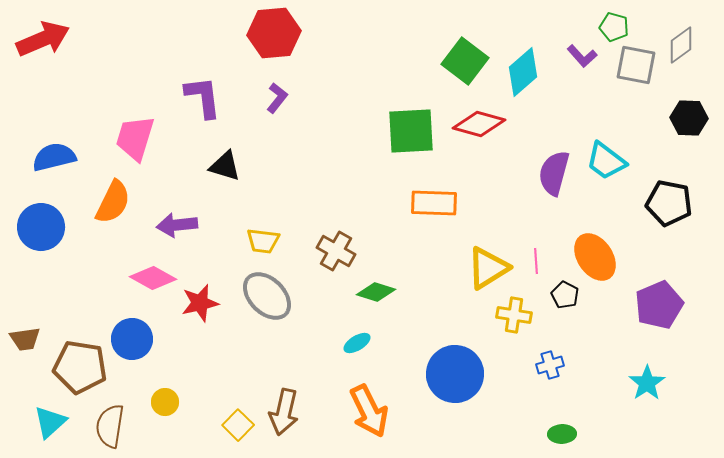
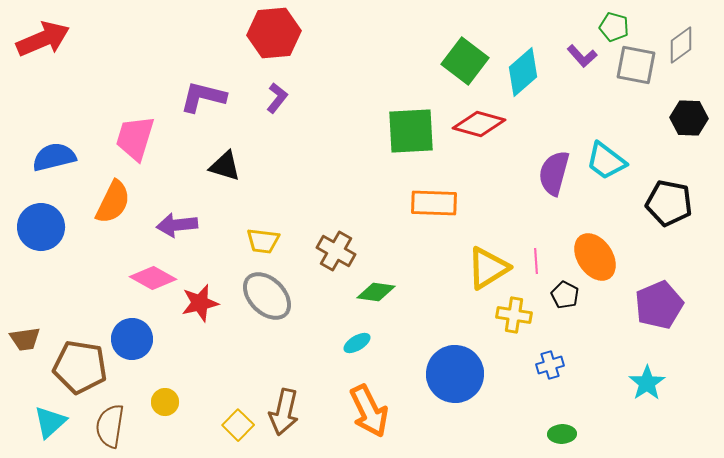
purple L-shape at (203, 97): rotated 69 degrees counterclockwise
green diamond at (376, 292): rotated 9 degrees counterclockwise
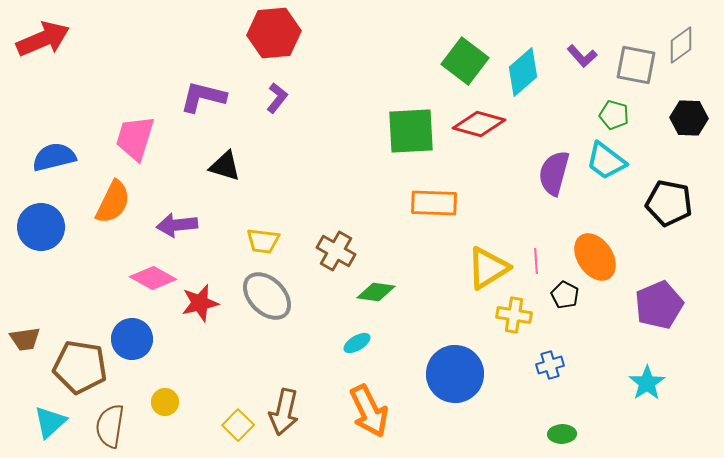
green pentagon at (614, 27): moved 88 px down
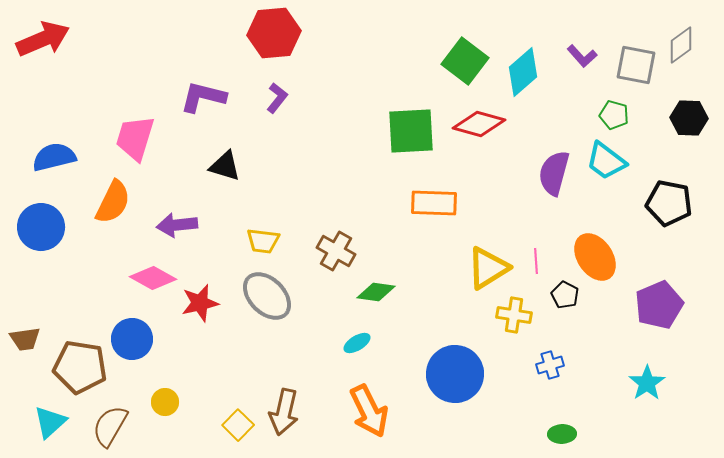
brown semicircle at (110, 426): rotated 21 degrees clockwise
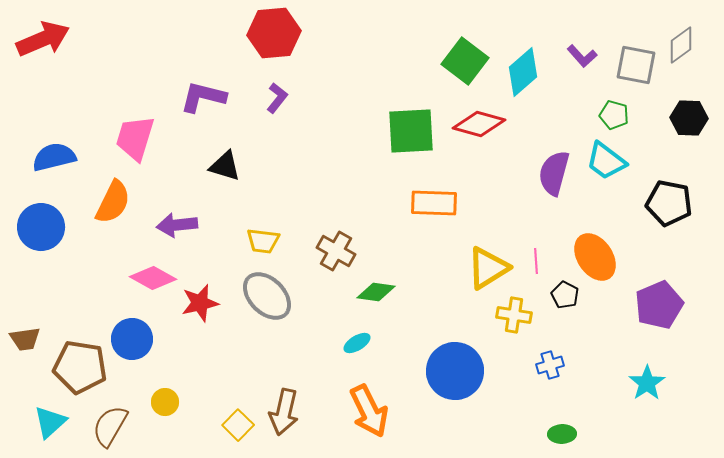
blue circle at (455, 374): moved 3 px up
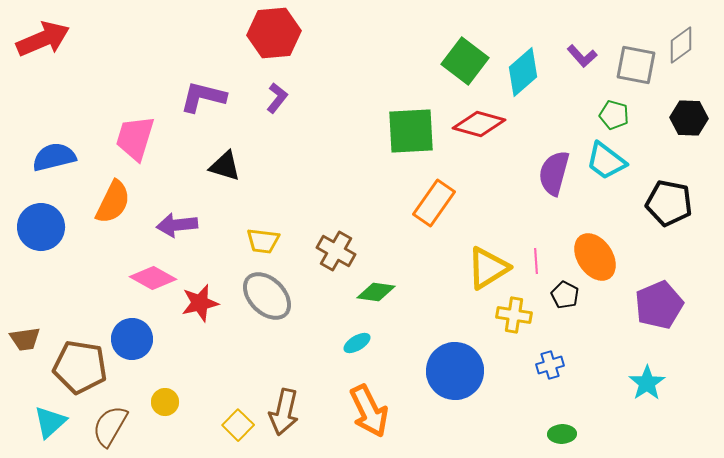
orange rectangle at (434, 203): rotated 57 degrees counterclockwise
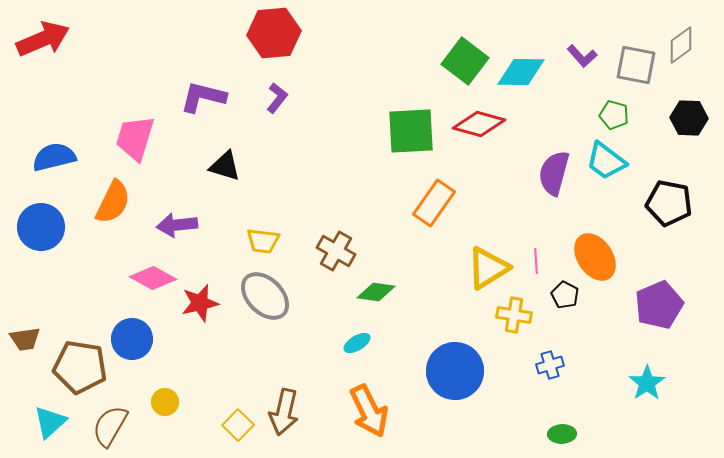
cyan diamond at (523, 72): moved 2 px left; rotated 42 degrees clockwise
gray ellipse at (267, 296): moved 2 px left
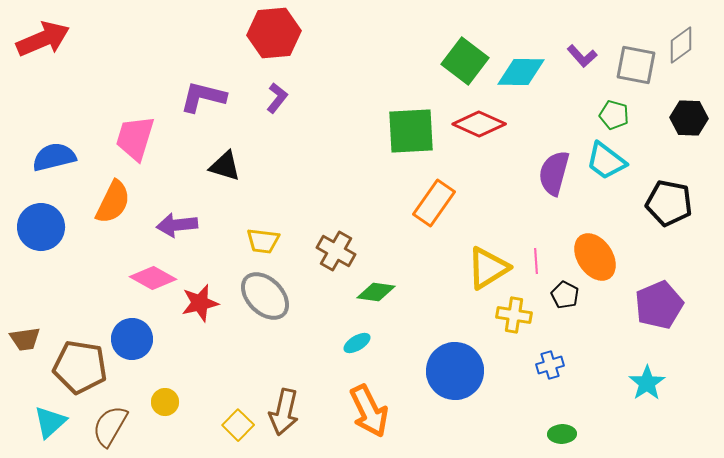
red diamond at (479, 124): rotated 9 degrees clockwise
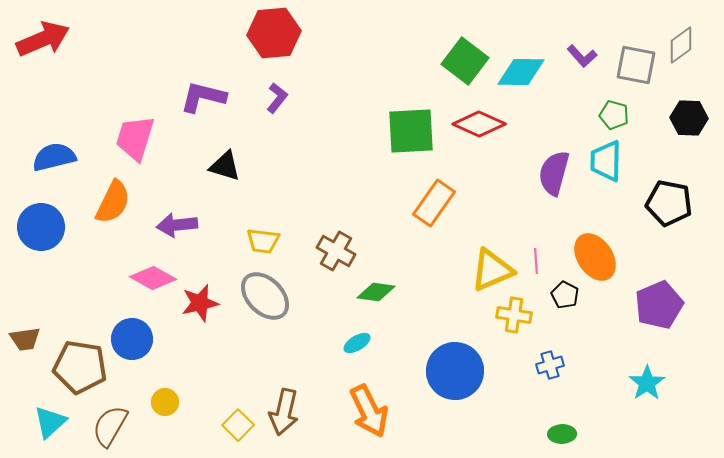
cyan trapezoid at (606, 161): rotated 54 degrees clockwise
yellow triangle at (488, 268): moved 4 px right, 2 px down; rotated 9 degrees clockwise
